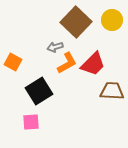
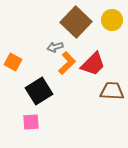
orange L-shape: rotated 15 degrees counterclockwise
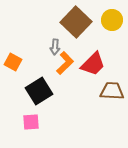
gray arrow: rotated 70 degrees counterclockwise
orange L-shape: moved 2 px left
